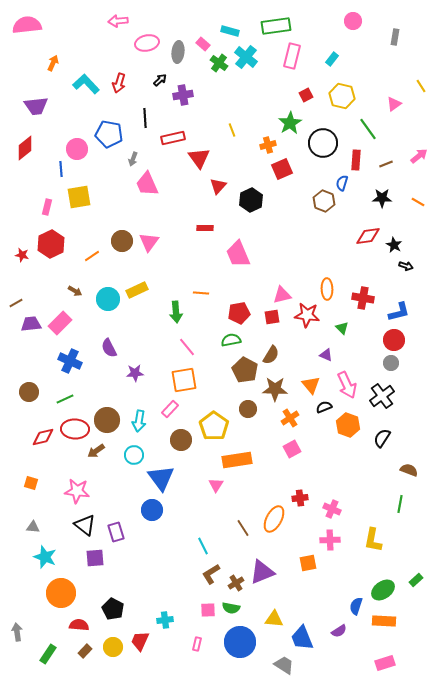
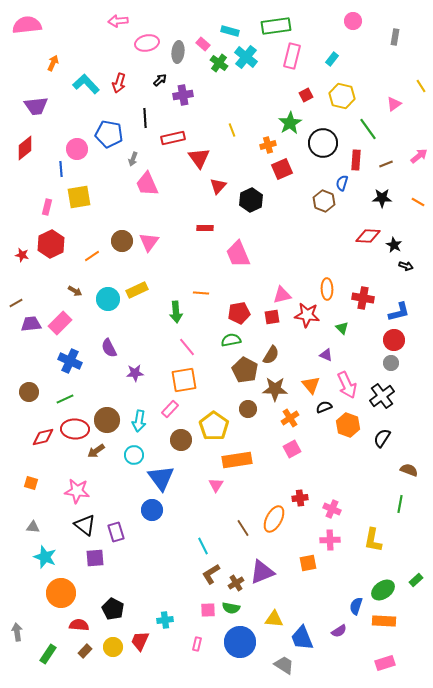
red diamond at (368, 236): rotated 10 degrees clockwise
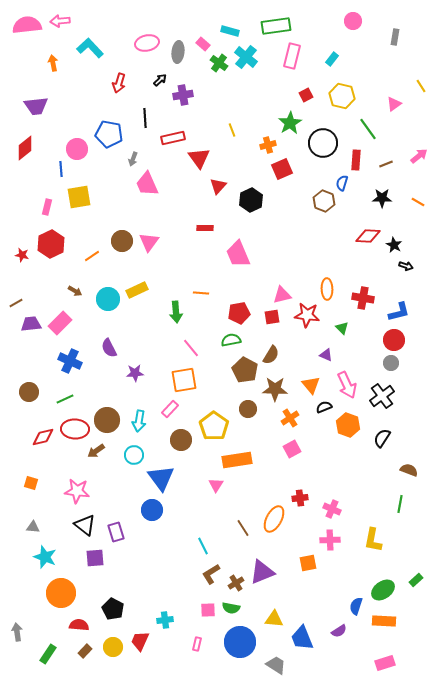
pink arrow at (118, 21): moved 58 px left
orange arrow at (53, 63): rotated 35 degrees counterclockwise
cyan L-shape at (86, 84): moved 4 px right, 36 px up
pink line at (187, 347): moved 4 px right, 1 px down
gray trapezoid at (284, 665): moved 8 px left
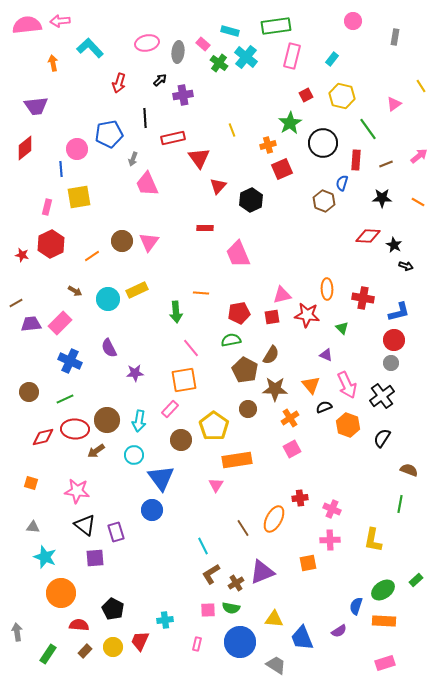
blue pentagon at (109, 134): rotated 20 degrees counterclockwise
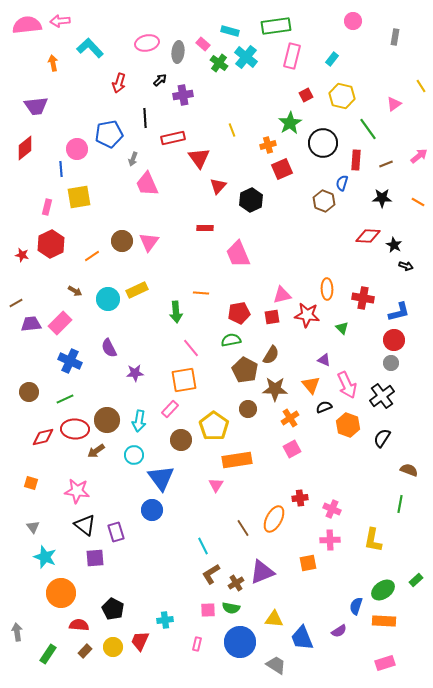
purple triangle at (326, 355): moved 2 px left, 5 px down
gray triangle at (33, 527): rotated 48 degrees clockwise
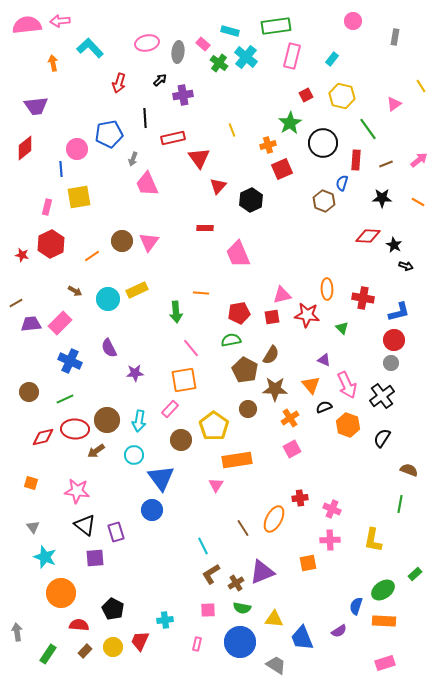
pink arrow at (419, 156): moved 4 px down
green rectangle at (416, 580): moved 1 px left, 6 px up
green semicircle at (231, 608): moved 11 px right
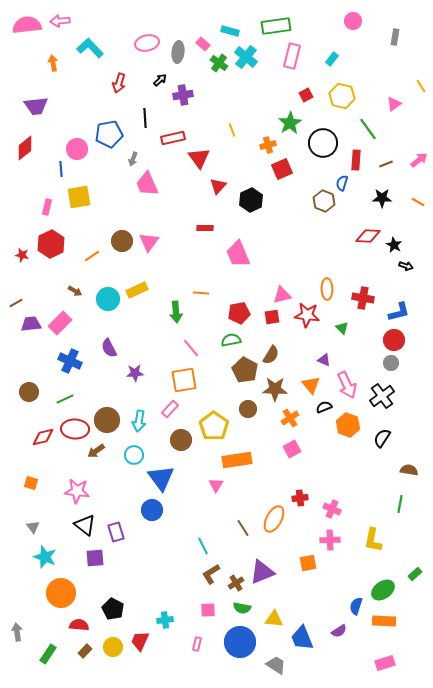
brown semicircle at (409, 470): rotated 12 degrees counterclockwise
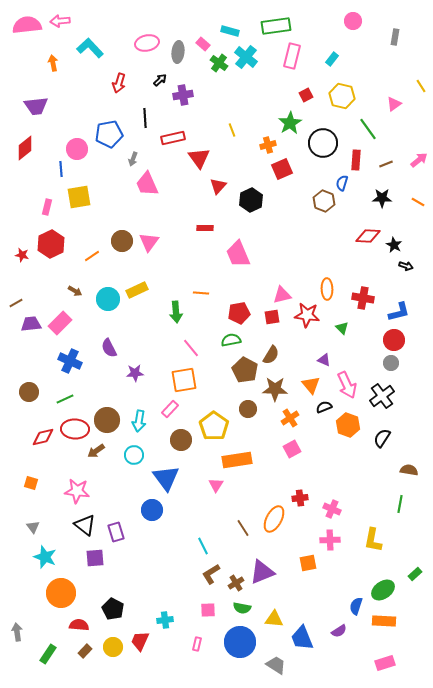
blue triangle at (161, 478): moved 5 px right
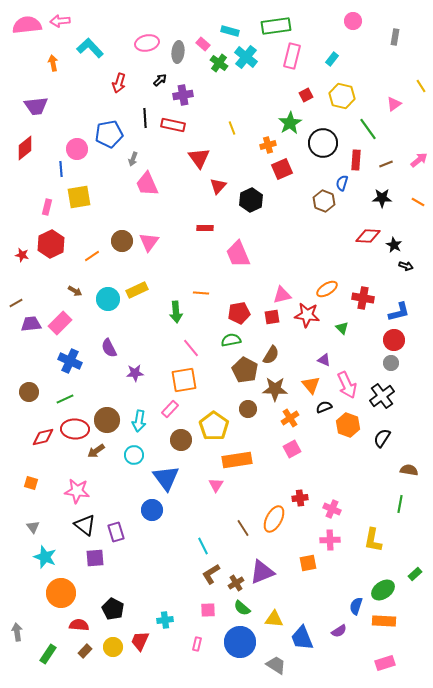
yellow line at (232, 130): moved 2 px up
red rectangle at (173, 138): moved 13 px up; rotated 25 degrees clockwise
orange ellipse at (327, 289): rotated 60 degrees clockwise
green semicircle at (242, 608): rotated 30 degrees clockwise
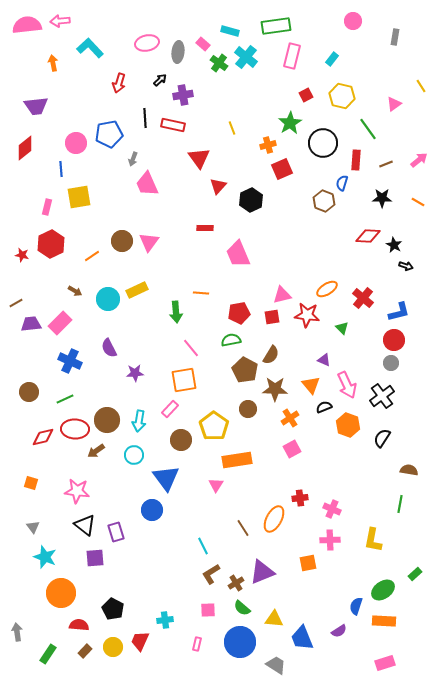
pink circle at (77, 149): moved 1 px left, 6 px up
red cross at (363, 298): rotated 30 degrees clockwise
